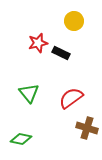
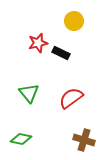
brown cross: moved 3 px left, 12 px down
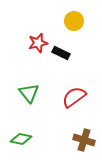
red semicircle: moved 3 px right, 1 px up
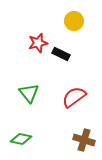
black rectangle: moved 1 px down
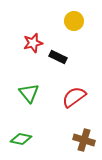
red star: moved 5 px left
black rectangle: moved 3 px left, 3 px down
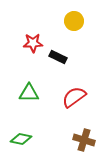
red star: rotated 12 degrees clockwise
green triangle: rotated 50 degrees counterclockwise
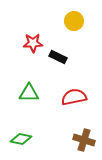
red semicircle: rotated 25 degrees clockwise
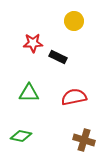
green diamond: moved 3 px up
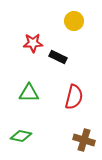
red semicircle: rotated 115 degrees clockwise
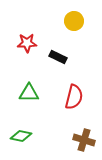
red star: moved 6 px left
